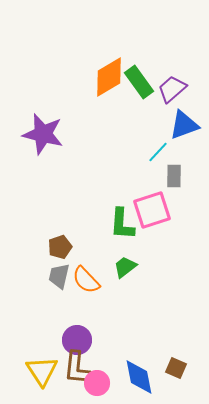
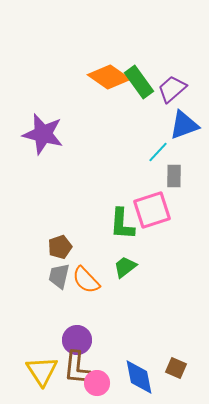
orange diamond: rotated 66 degrees clockwise
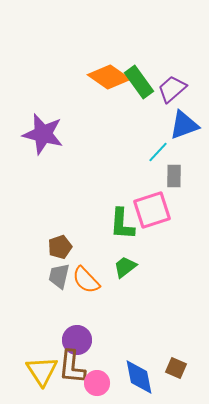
brown L-shape: moved 5 px left, 1 px up
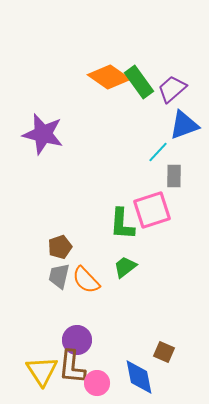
brown square: moved 12 px left, 16 px up
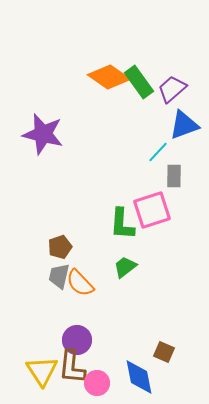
orange semicircle: moved 6 px left, 3 px down
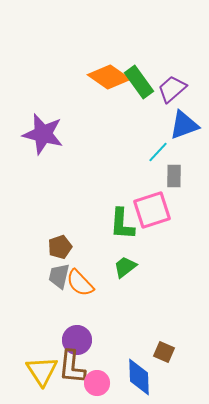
blue diamond: rotated 9 degrees clockwise
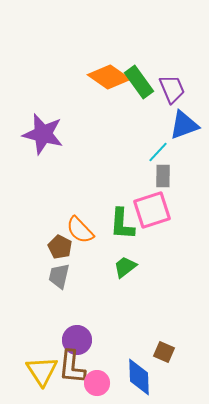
purple trapezoid: rotated 108 degrees clockwise
gray rectangle: moved 11 px left
brown pentagon: rotated 25 degrees counterclockwise
orange semicircle: moved 53 px up
